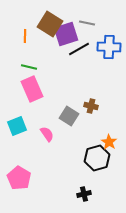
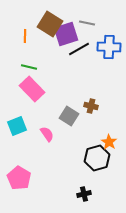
pink rectangle: rotated 20 degrees counterclockwise
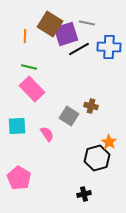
cyan square: rotated 18 degrees clockwise
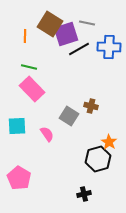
black hexagon: moved 1 px right, 1 px down
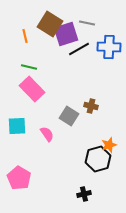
orange line: rotated 16 degrees counterclockwise
orange star: moved 3 px down; rotated 21 degrees clockwise
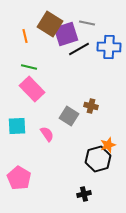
orange star: moved 1 px left
